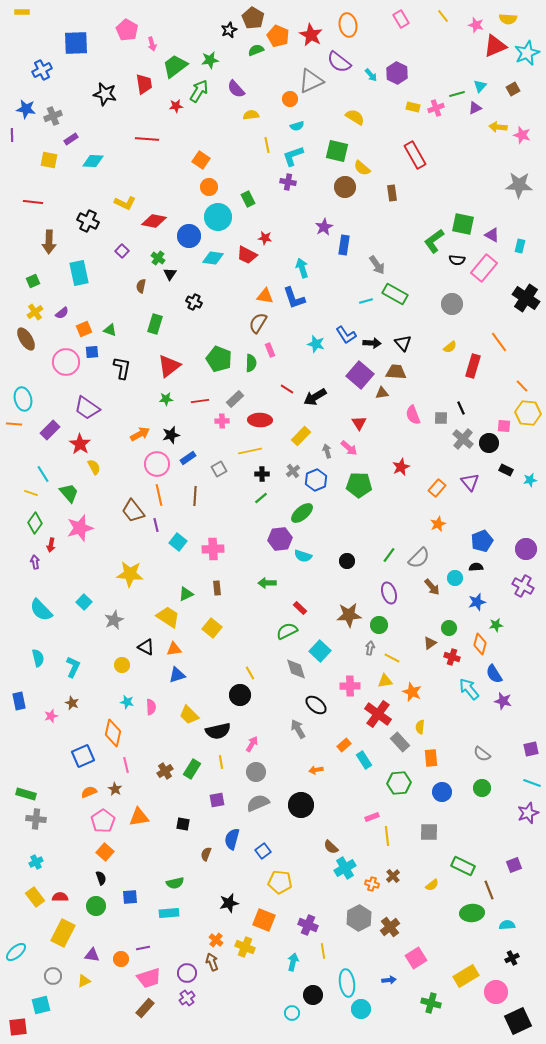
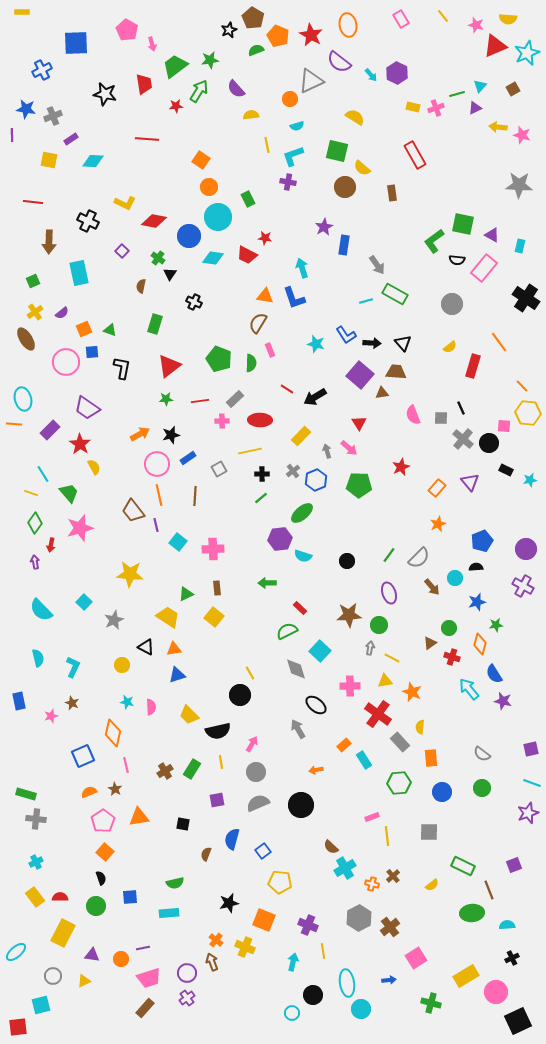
yellow square at (212, 628): moved 2 px right, 11 px up
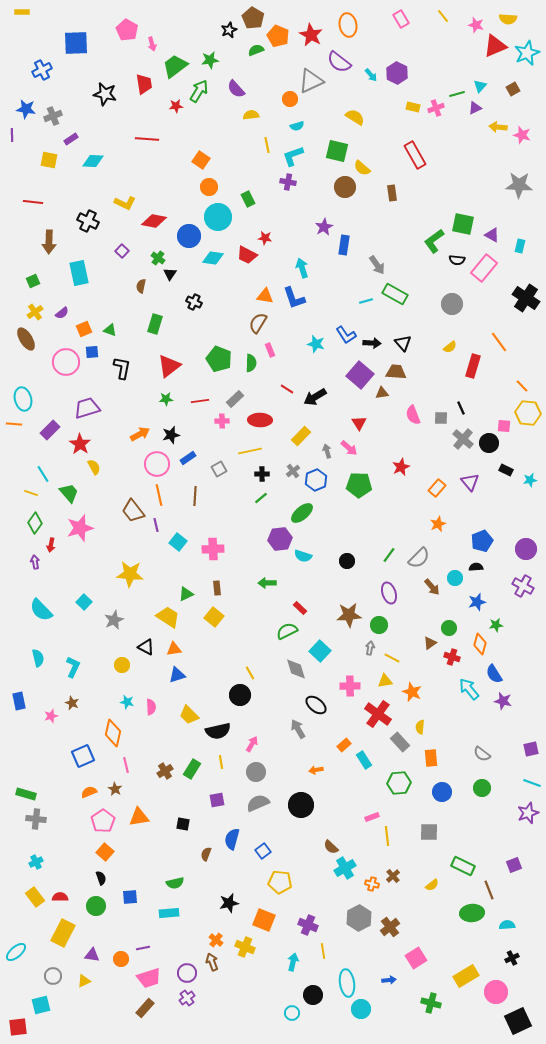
purple trapezoid at (87, 408): rotated 128 degrees clockwise
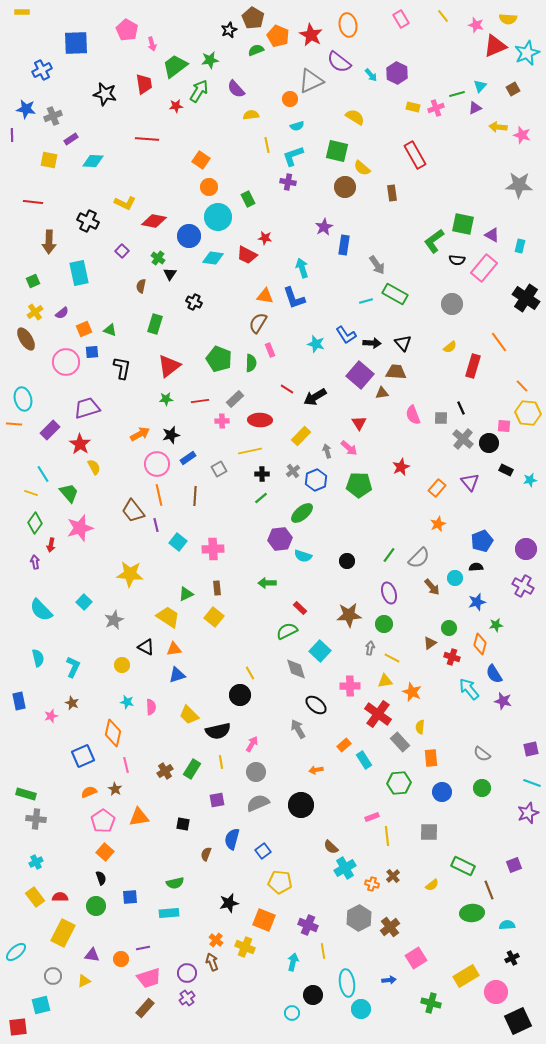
green circle at (379, 625): moved 5 px right, 1 px up
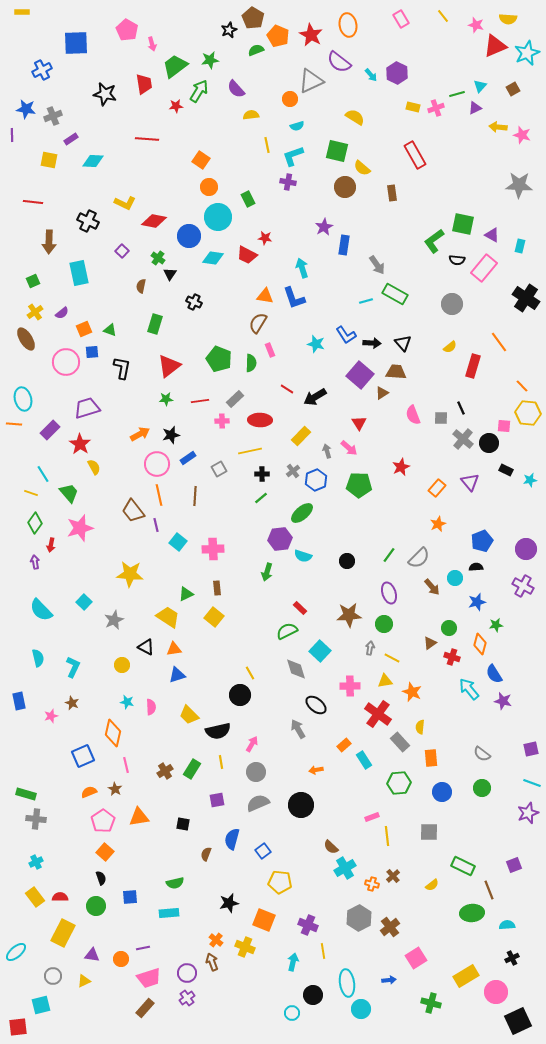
brown triangle at (382, 393): rotated 24 degrees counterclockwise
green arrow at (267, 583): moved 11 px up; rotated 72 degrees counterclockwise
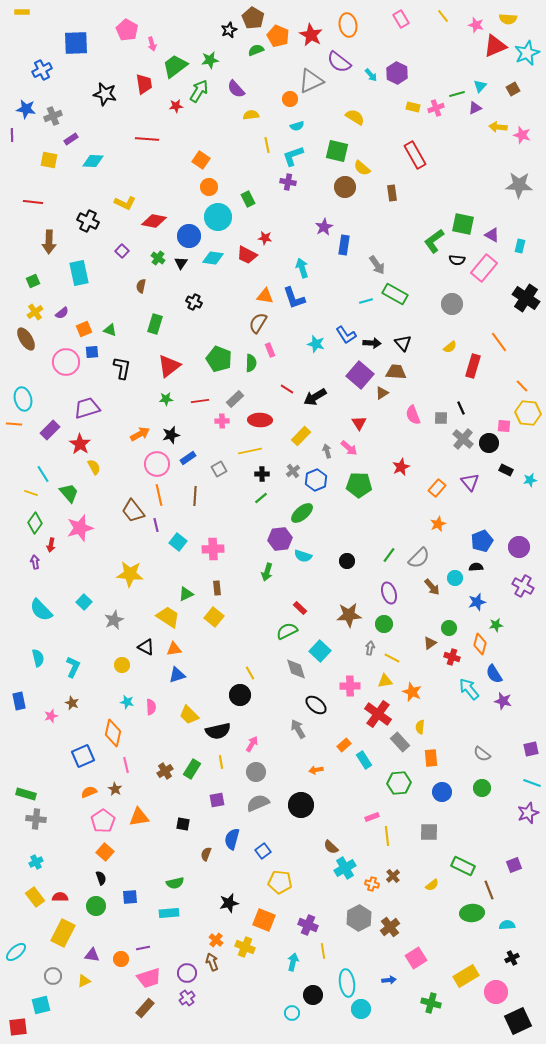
black triangle at (170, 274): moved 11 px right, 11 px up
purple circle at (526, 549): moved 7 px left, 2 px up
